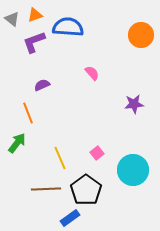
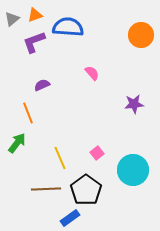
gray triangle: rotated 42 degrees clockwise
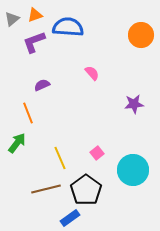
brown line: rotated 12 degrees counterclockwise
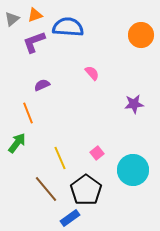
brown line: rotated 64 degrees clockwise
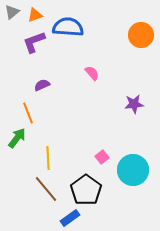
gray triangle: moved 7 px up
green arrow: moved 5 px up
pink square: moved 5 px right, 4 px down
yellow line: moved 12 px left; rotated 20 degrees clockwise
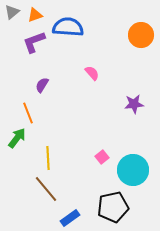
purple semicircle: rotated 35 degrees counterclockwise
black pentagon: moved 27 px right, 17 px down; rotated 24 degrees clockwise
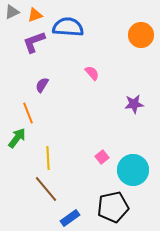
gray triangle: rotated 14 degrees clockwise
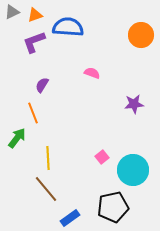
pink semicircle: rotated 28 degrees counterclockwise
orange line: moved 5 px right
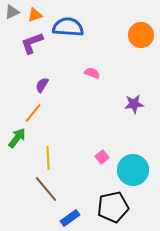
purple L-shape: moved 2 px left, 1 px down
orange line: rotated 60 degrees clockwise
